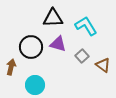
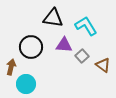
black triangle: rotated 10 degrees clockwise
purple triangle: moved 6 px right, 1 px down; rotated 12 degrees counterclockwise
cyan circle: moved 9 px left, 1 px up
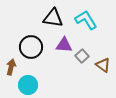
cyan L-shape: moved 6 px up
cyan circle: moved 2 px right, 1 px down
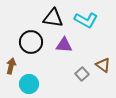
cyan L-shape: rotated 150 degrees clockwise
black circle: moved 5 px up
gray square: moved 18 px down
brown arrow: moved 1 px up
cyan circle: moved 1 px right, 1 px up
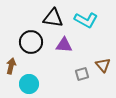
brown triangle: rotated 14 degrees clockwise
gray square: rotated 24 degrees clockwise
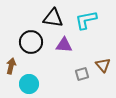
cyan L-shape: rotated 140 degrees clockwise
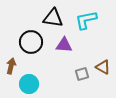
brown triangle: moved 2 px down; rotated 21 degrees counterclockwise
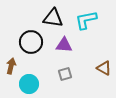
brown triangle: moved 1 px right, 1 px down
gray square: moved 17 px left
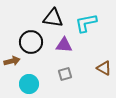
cyan L-shape: moved 3 px down
brown arrow: moved 1 px right, 5 px up; rotated 63 degrees clockwise
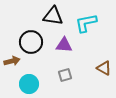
black triangle: moved 2 px up
gray square: moved 1 px down
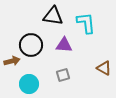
cyan L-shape: rotated 95 degrees clockwise
black circle: moved 3 px down
gray square: moved 2 px left
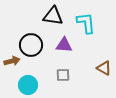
gray square: rotated 16 degrees clockwise
cyan circle: moved 1 px left, 1 px down
